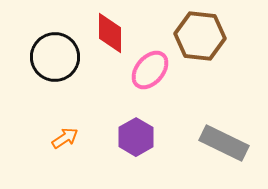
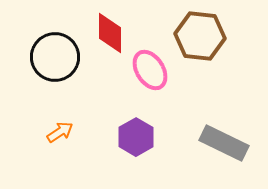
pink ellipse: rotated 72 degrees counterclockwise
orange arrow: moved 5 px left, 6 px up
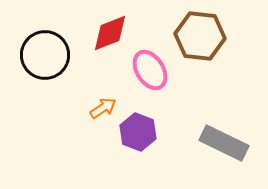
red diamond: rotated 69 degrees clockwise
black circle: moved 10 px left, 2 px up
orange arrow: moved 43 px right, 24 px up
purple hexagon: moved 2 px right, 5 px up; rotated 9 degrees counterclockwise
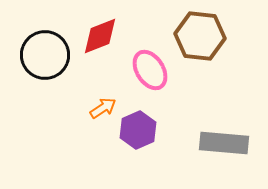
red diamond: moved 10 px left, 3 px down
purple hexagon: moved 2 px up; rotated 15 degrees clockwise
gray rectangle: rotated 21 degrees counterclockwise
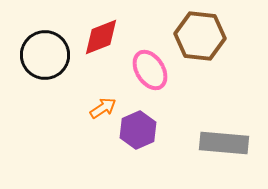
red diamond: moved 1 px right, 1 px down
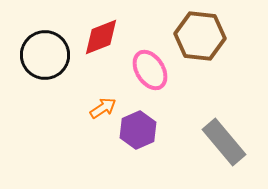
gray rectangle: moved 1 px up; rotated 45 degrees clockwise
